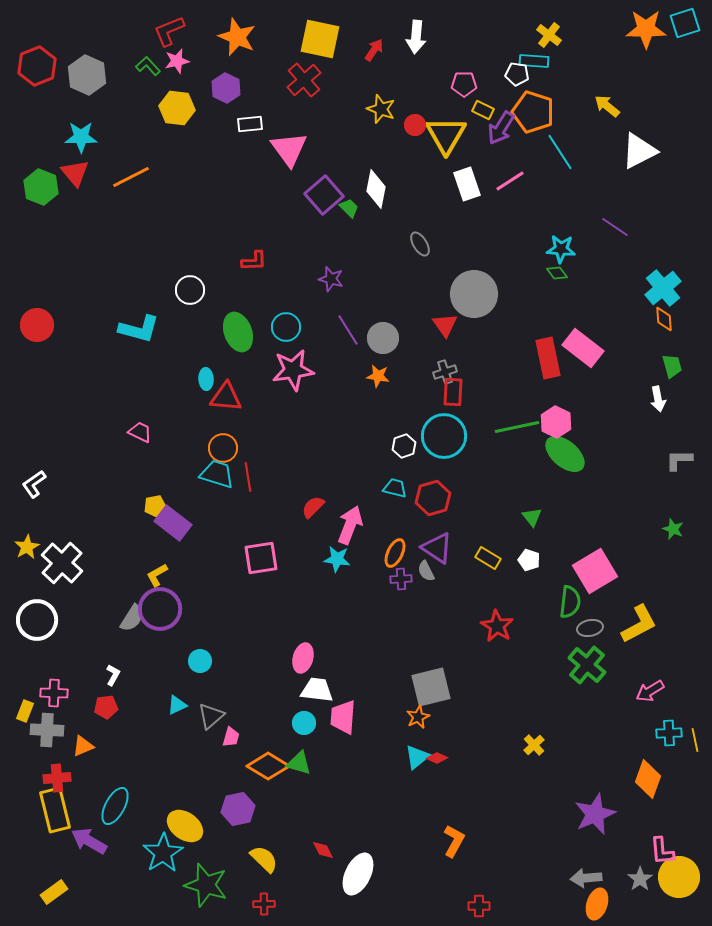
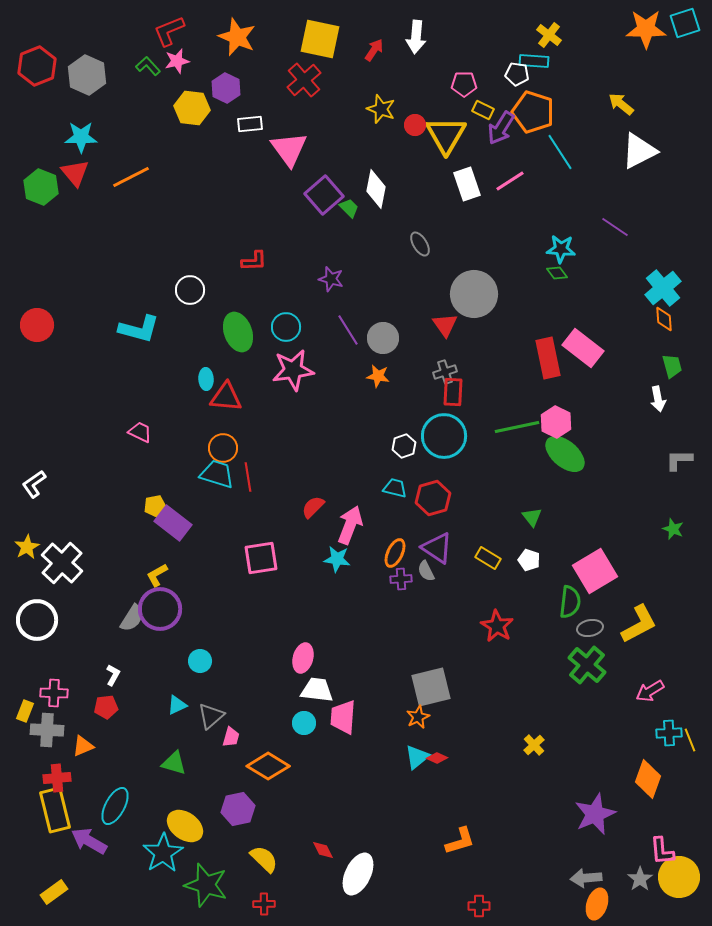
yellow arrow at (607, 106): moved 14 px right, 2 px up
yellow hexagon at (177, 108): moved 15 px right
yellow line at (695, 740): moved 5 px left; rotated 10 degrees counterclockwise
green triangle at (299, 763): moved 125 px left
orange L-shape at (454, 841): moved 6 px right; rotated 44 degrees clockwise
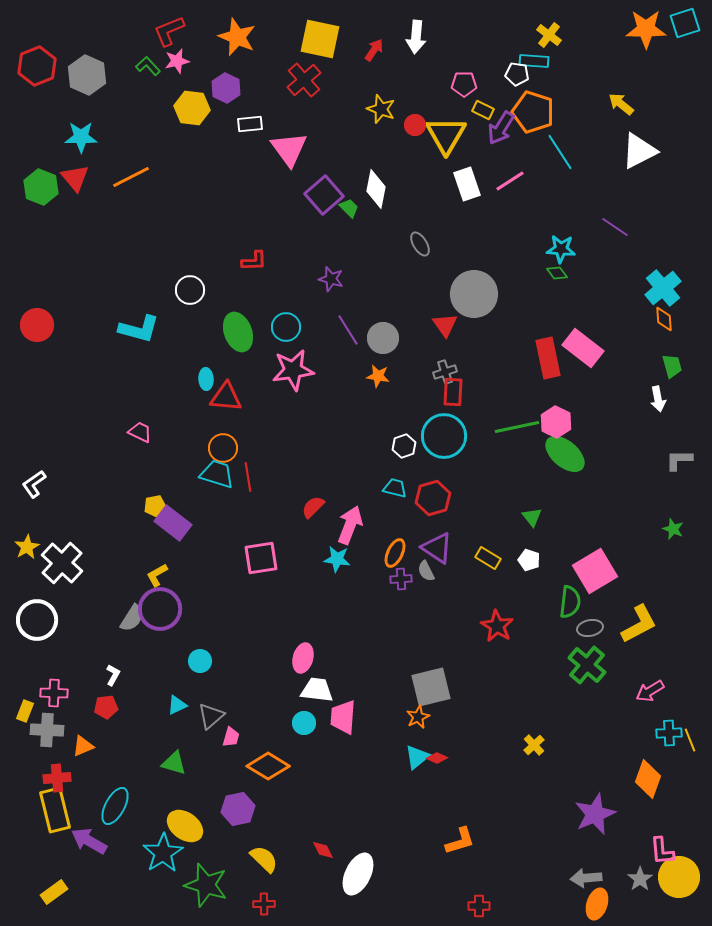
red triangle at (75, 173): moved 5 px down
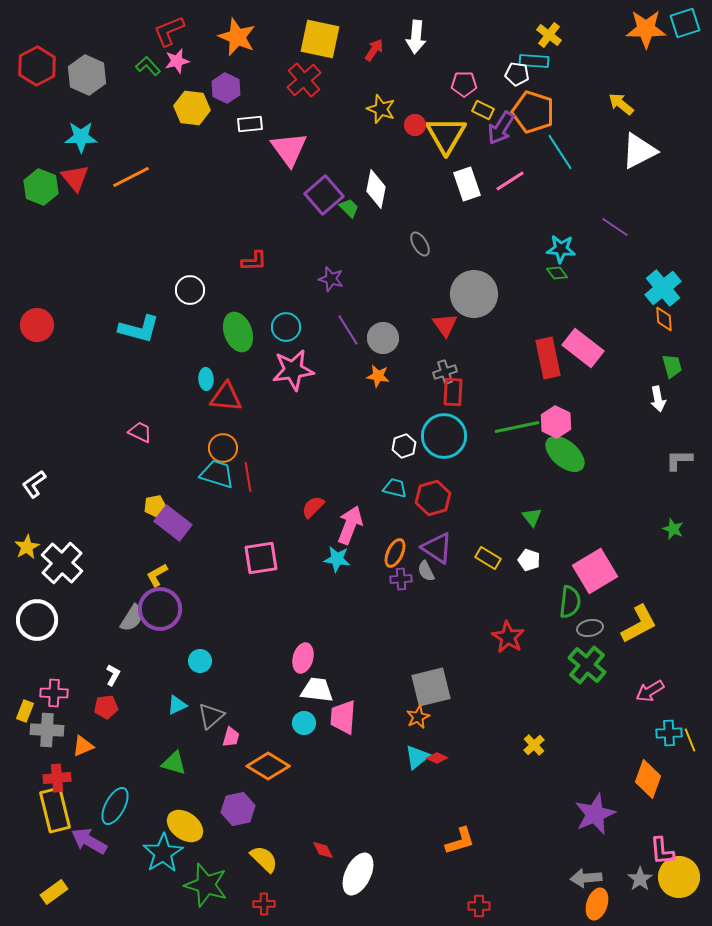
red hexagon at (37, 66): rotated 6 degrees counterclockwise
red star at (497, 626): moved 11 px right, 11 px down
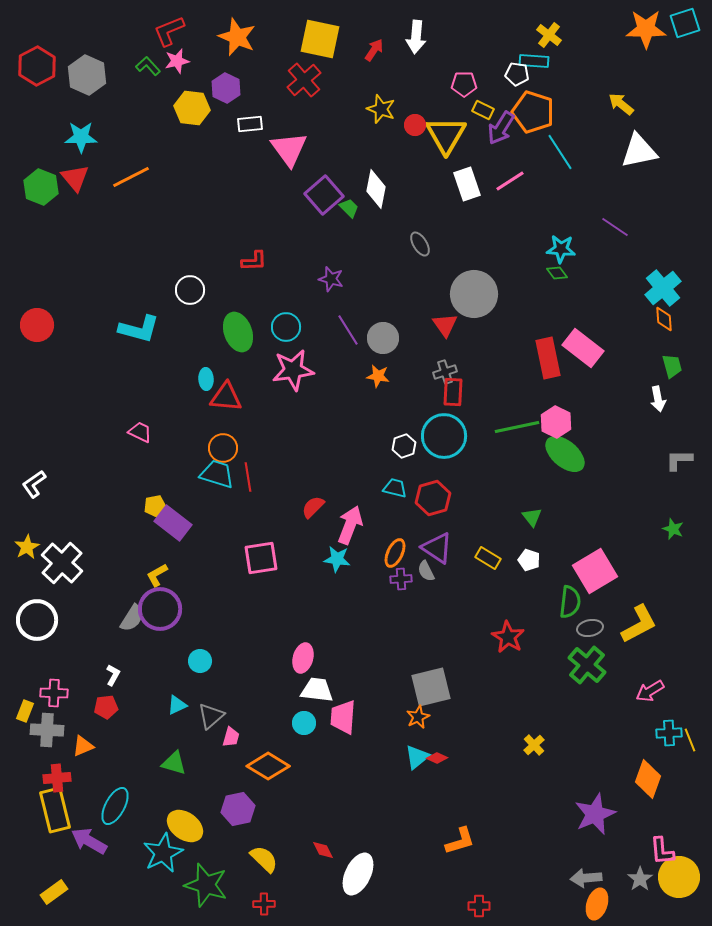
white triangle at (639, 151): rotated 15 degrees clockwise
cyan star at (163, 853): rotated 6 degrees clockwise
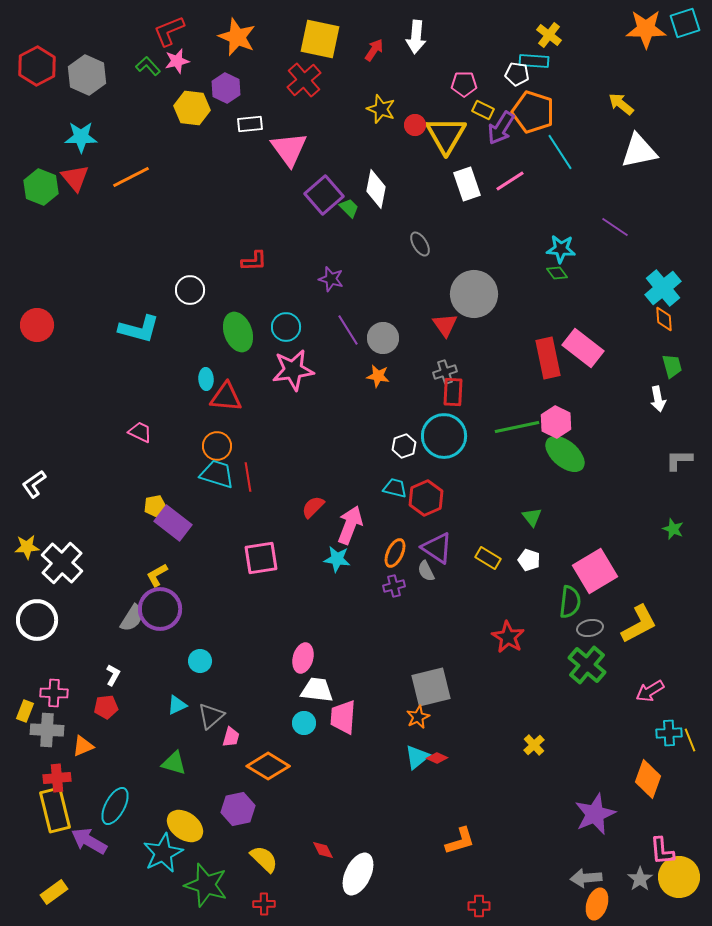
orange circle at (223, 448): moved 6 px left, 2 px up
red hexagon at (433, 498): moved 7 px left; rotated 8 degrees counterclockwise
yellow star at (27, 547): rotated 25 degrees clockwise
purple cross at (401, 579): moved 7 px left, 7 px down; rotated 10 degrees counterclockwise
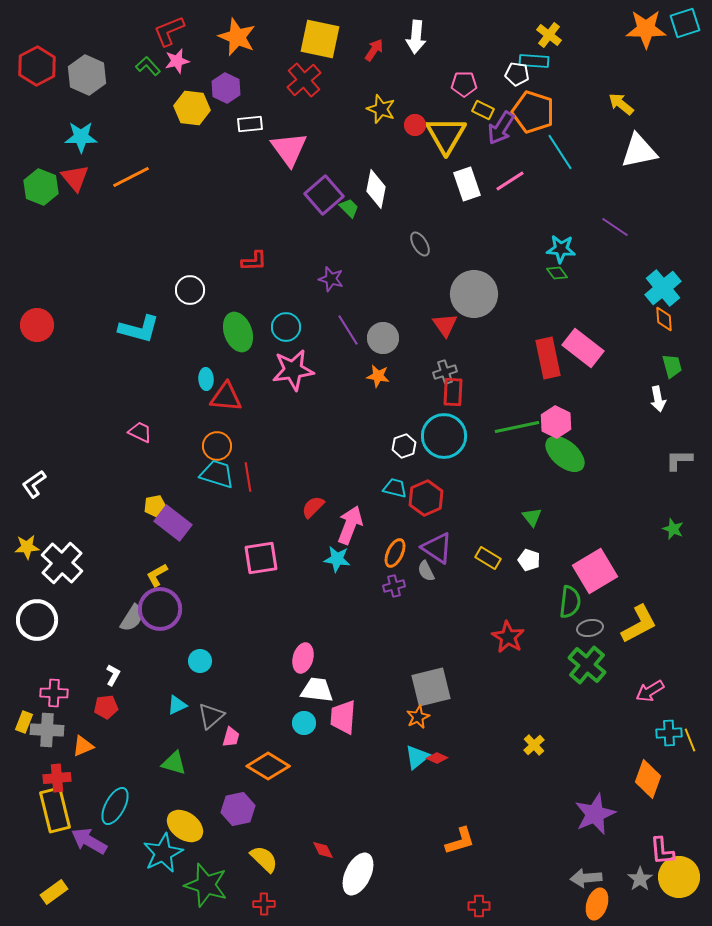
yellow rectangle at (25, 711): moved 1 px left, 11 px down
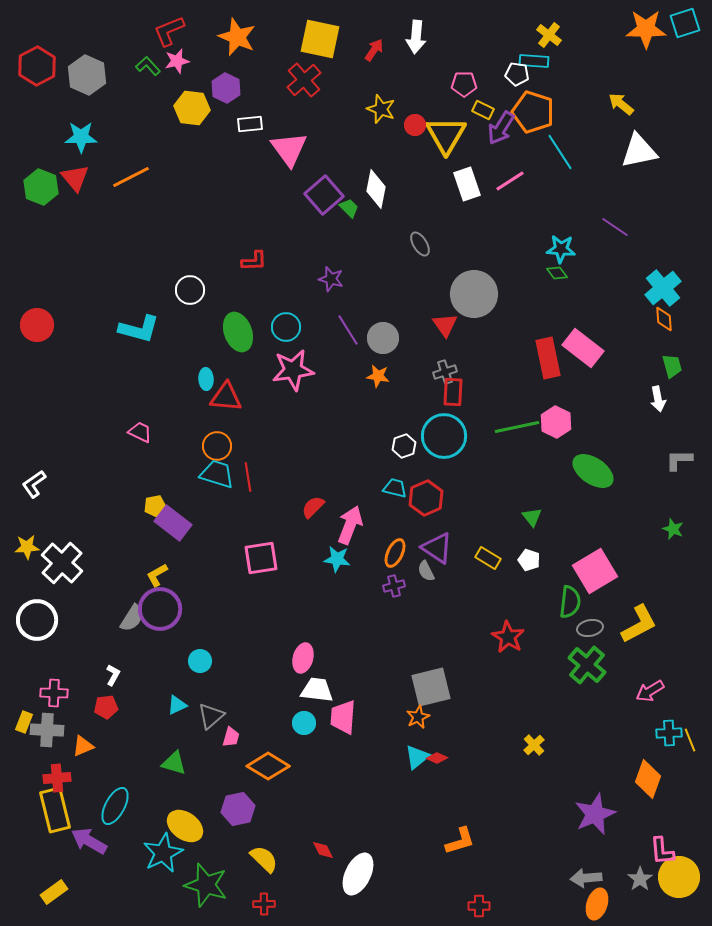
green ellipse at (565, 454): moved 28 px right, 17 px down; rotated 6 degrees counterclockwise
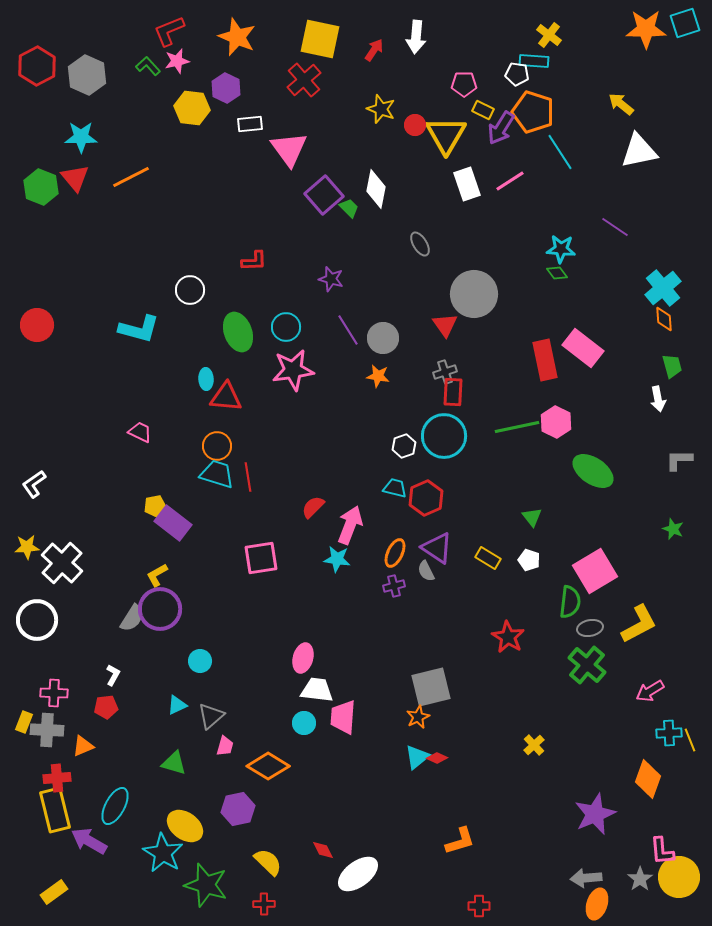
red rectangle at (548, 358): moved 3 px left, 2 px down
pink trapezoid at (231, 737): moved 6 px left, 9 px down
cyan star at (163, 853): rotated 15 degrees counterclockwise
yellow semicircle at (264, 859): moved 4 px right, 3 px down
white ellipse at (358, 874): rotated 27 degrees clockwise
